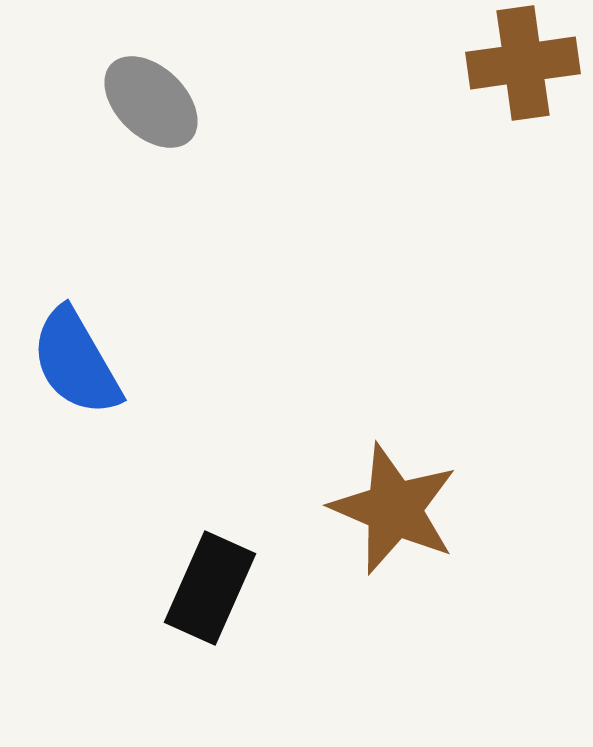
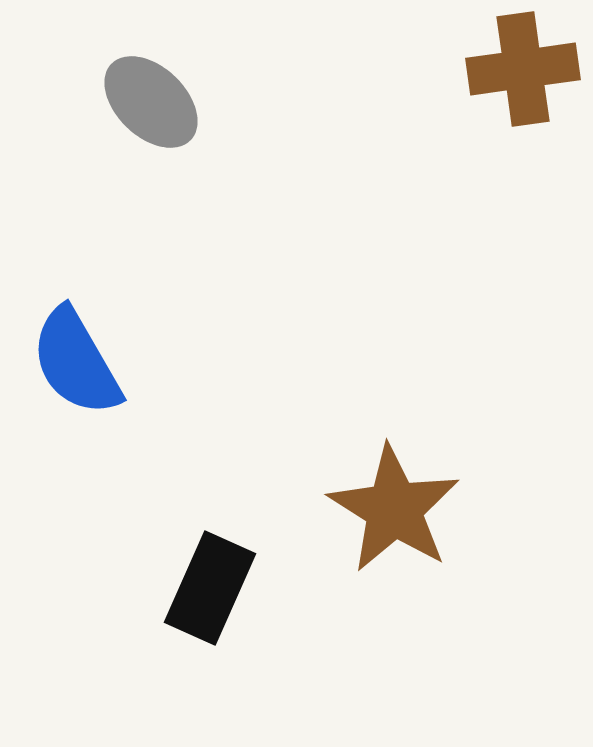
brown cross: moved 6 px down
brown star: rotated 9 degrees clockwise
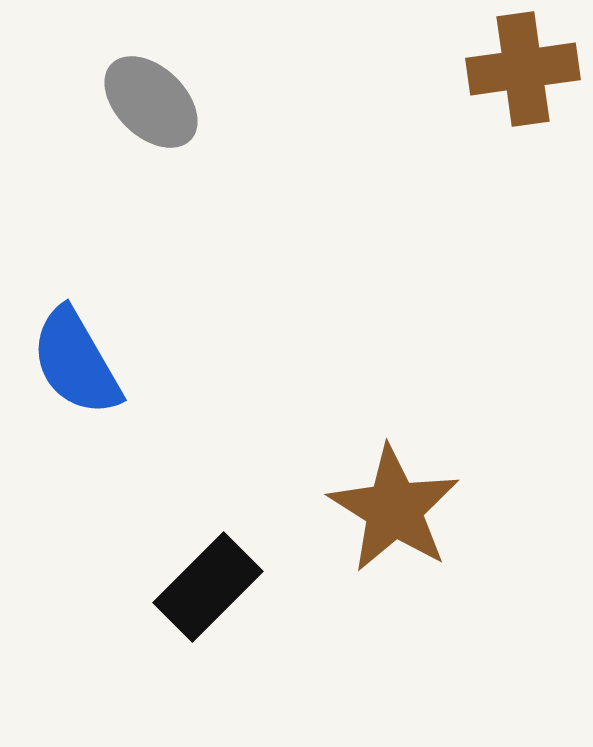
black rectangle: moved 2 px left, 1 px up; rotated 21 degrees clockwise
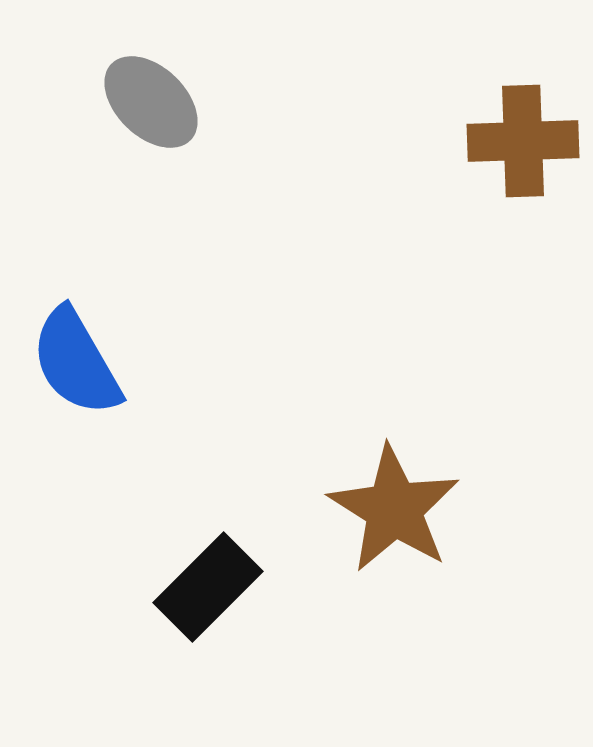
brown cross: moved 72 px down; rotated 6 degrees clockwise
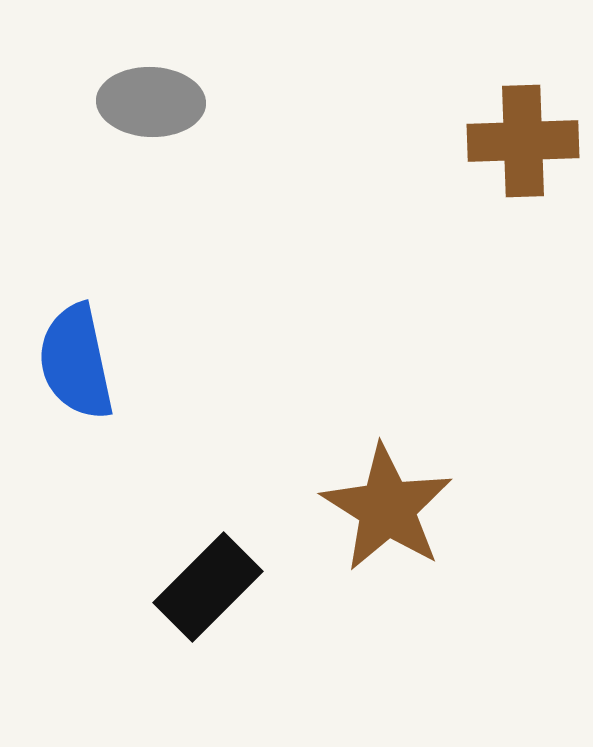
gray ellipse: rotated 42 degrees counterclockwise
blue semicircle: rotated 18 degrees clockwise
brown star: moved 7 px left, 1 px up
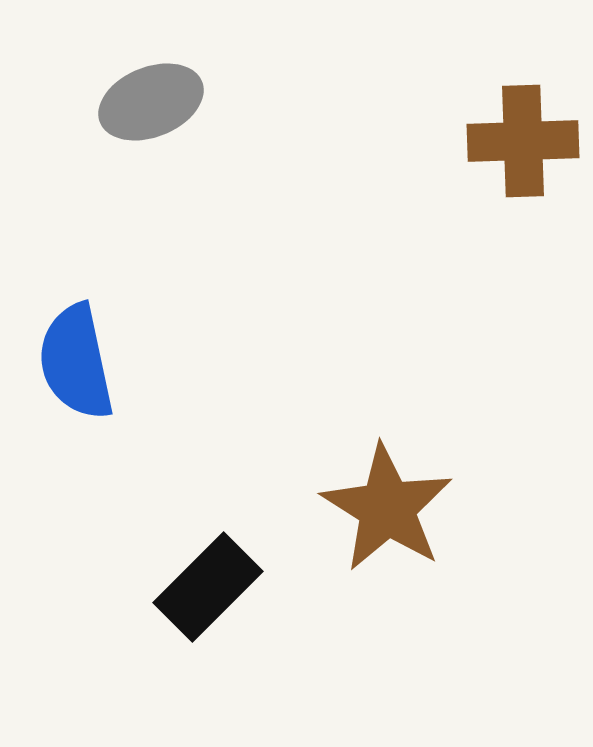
gray ellipse: rotated 24 degrees counterclockwise
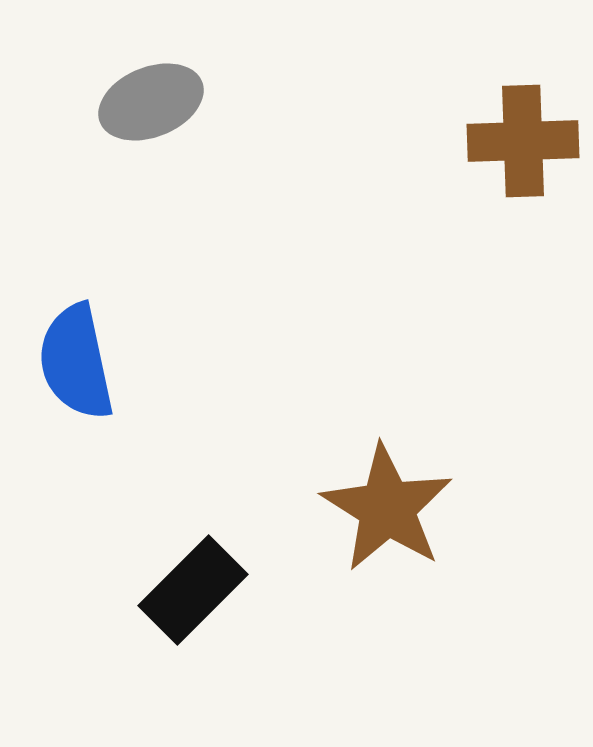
black rectangle: moved 15 px left, 3 px down
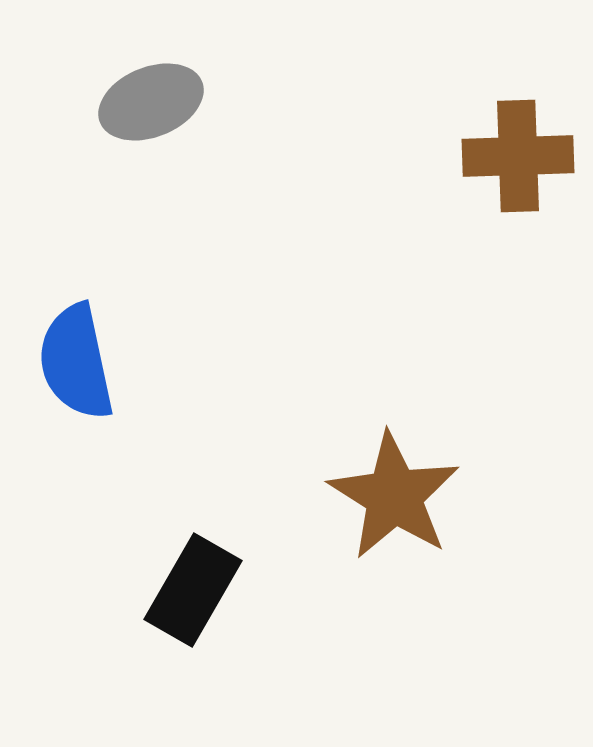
brown cross: moved 5 px left, 15 px down
brown star: moved 7 px right, 12 px up
black rectangle: rotated 15 degrees counterclockwise
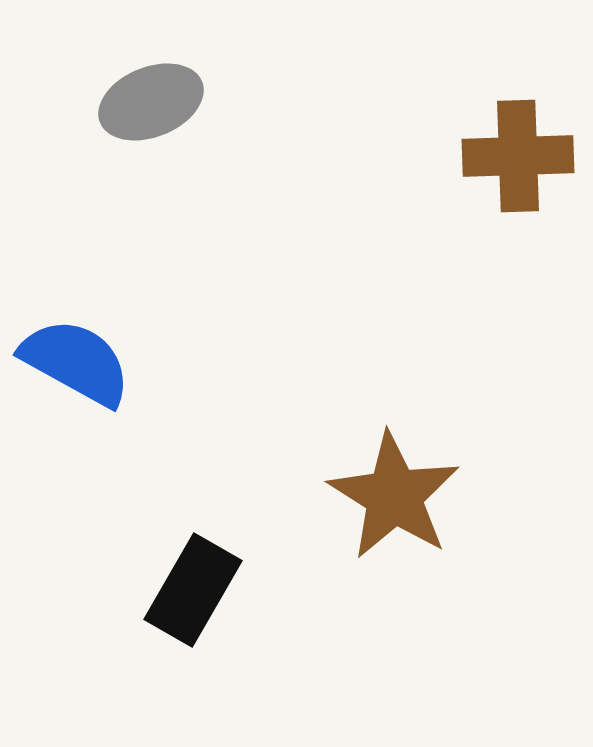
blue semicircle: rotated 131 degrees clockwise
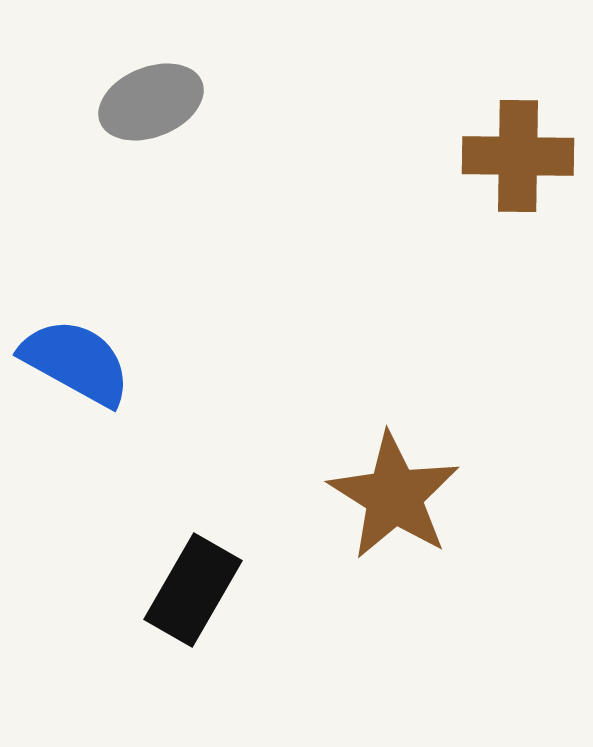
brown cross: rotated 3 degrees clockwise
